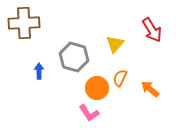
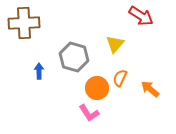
red arrow: moved 11 px left, 14 px up; rotated 25 degrees counterclockwise
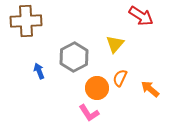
brown cross: moved 2 px right, 2 px up
gray hexagon: rotated 16 degrees clockwise
blue arrow: rotated 21 degrees counterclockwise
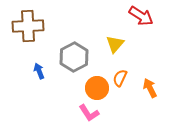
brown cross: moved 2 px right, 5 px down
orange arrow: moved 1 px up; rotated 24 degrees clockwise
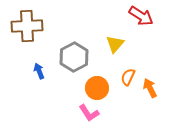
brown cross: moved 1 px left
orange semicircle: moved 8 px right, 1 px up
